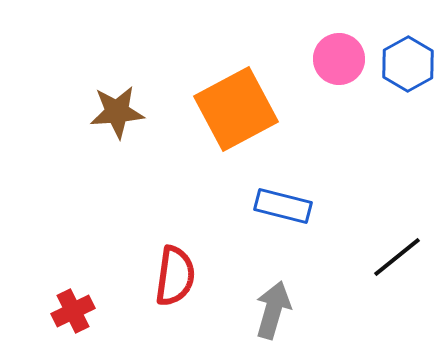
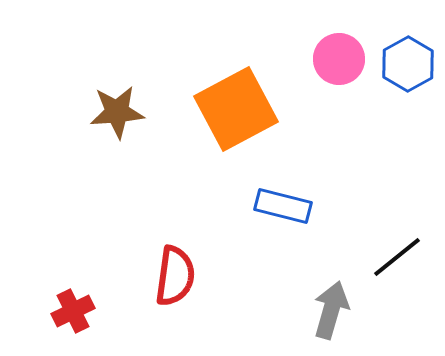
gray arrow: moved 58 px right
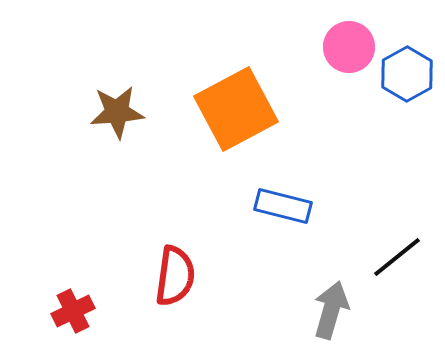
pink circle: moved 10 px right, 12 px up
blue hexagon: moved 1 px left, 10 px down
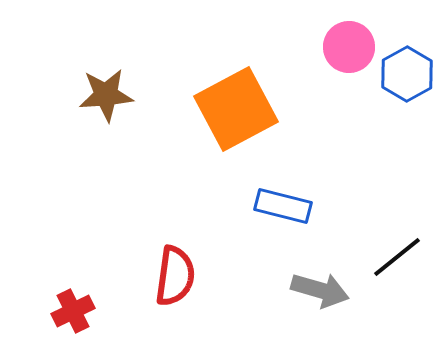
brown star: moved 11 px left, 17 px up
gray arrow: moved 11 px left, 20 px up; rotated 90 degrees clockwise
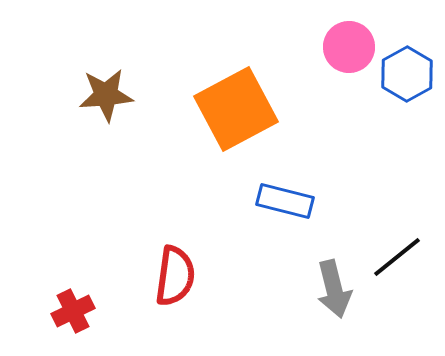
blue rectangle: moved 2 px right, 5 px up
gray arrow: moved 14 px right, 1 px up; rotated 60 degrees clockwise
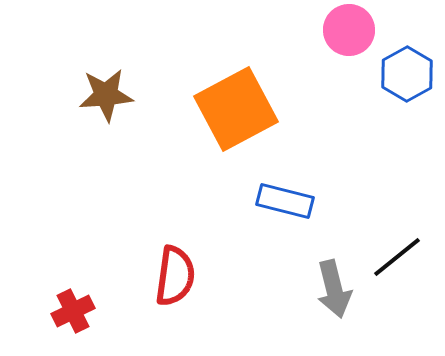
pink circle: moved 17 px up
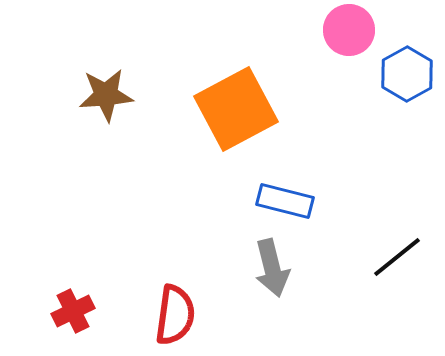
red semicircle: moved 39 px down
gray arrow: moved 62 px left, 21 px up
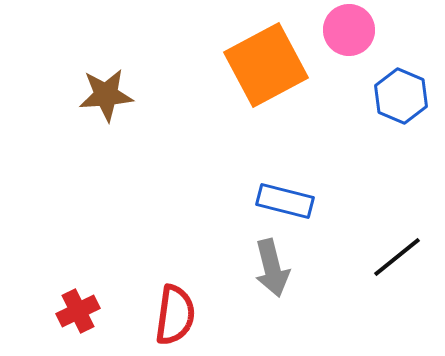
blue hexagon: moved 6 px left, 22 px down; rotated 8 degrees counterclockwise
orange square: moved 30 px right, 44 px up
red cross: moved 5 px right
